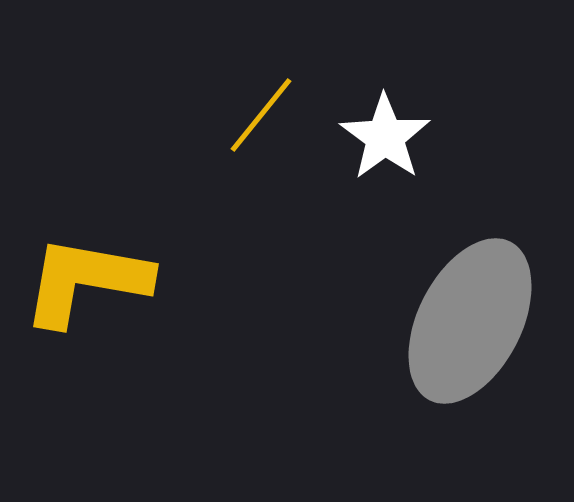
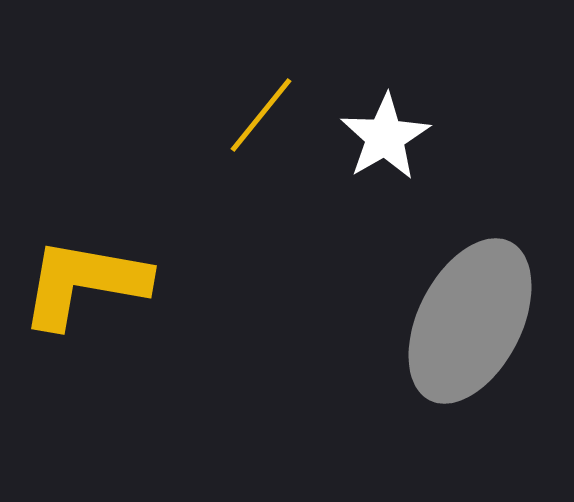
white star: rotated 6 degrees clockwise
yellow L-shape: moved 2 px left, 2 px down
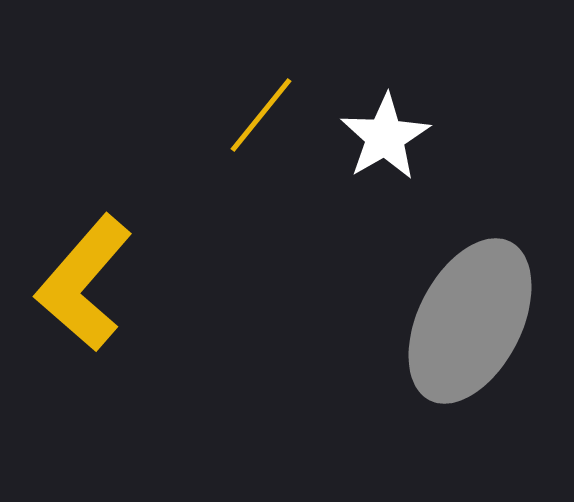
yellow L-shape: rotated 59 degrees counterclockwise
